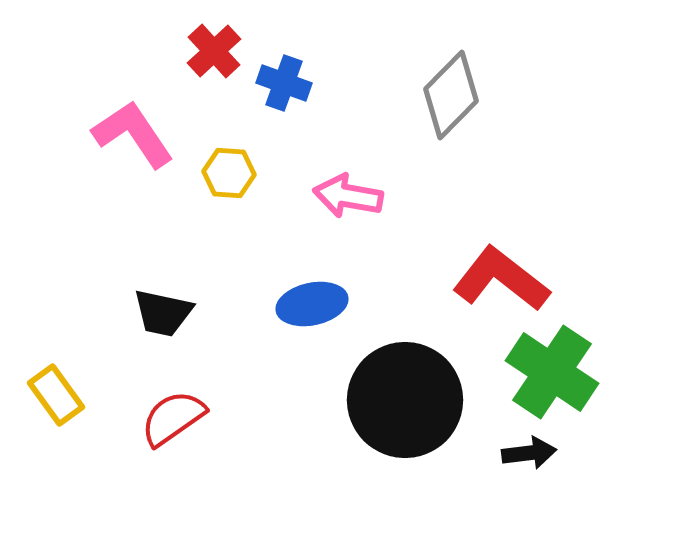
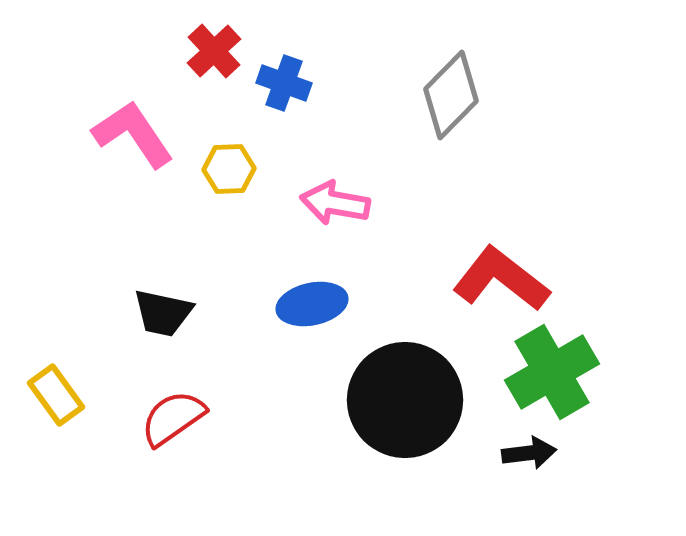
yellow hexagon: moved 4 px up; rotated 6 degrees counterclockwise
pink arrow: moved 13 px left, 7 px down
green cross: rotated 26 degrees clockwise
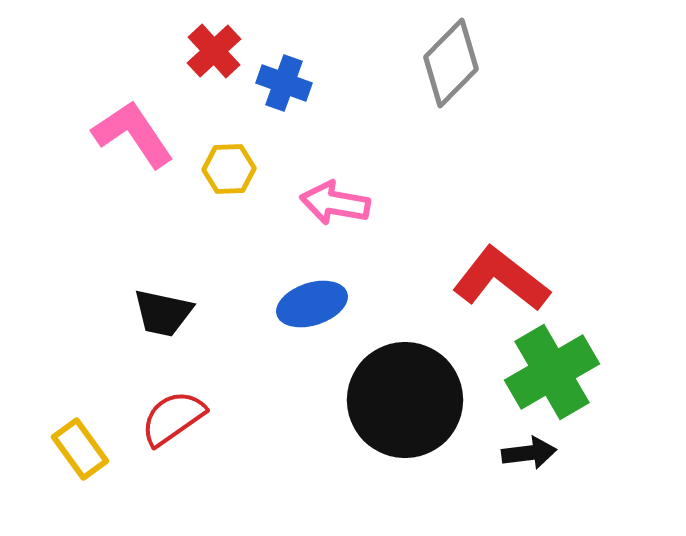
gray diamond: moved 32 px up
blue ellipse: rotated 6 degrees counterclockwise
yellow rectangle: moved 24 px right, 54 px down
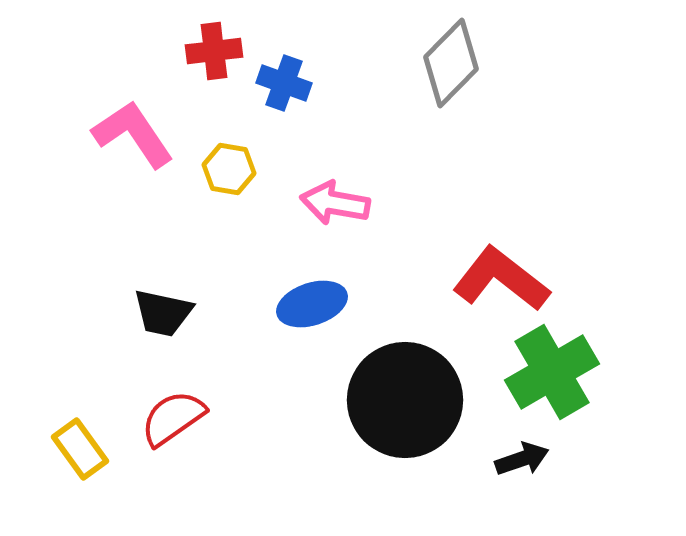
red cross: rotated 36 degrees clockwise
yellow hexagon: rotated 12 degrees clockwise
black arrow: moved 7 px left, 6 px down; rotated 12 degrees counterclockwise
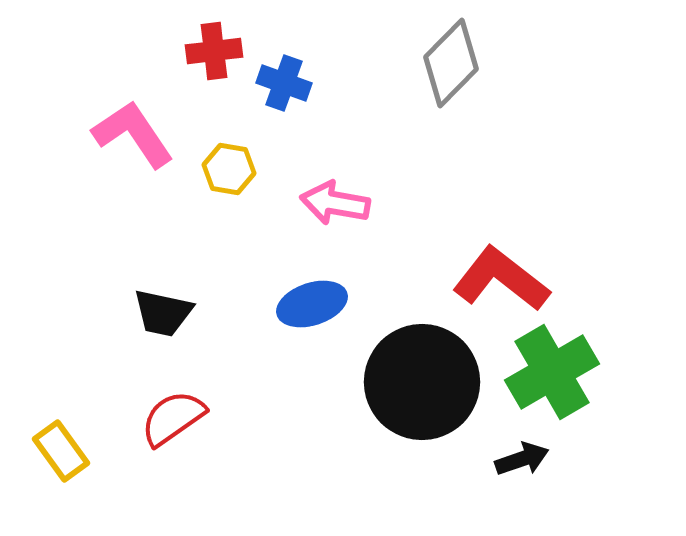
black circle: moved 17 px right, 18 px up
yellow rectangle: moved 19 px left, 2 px down
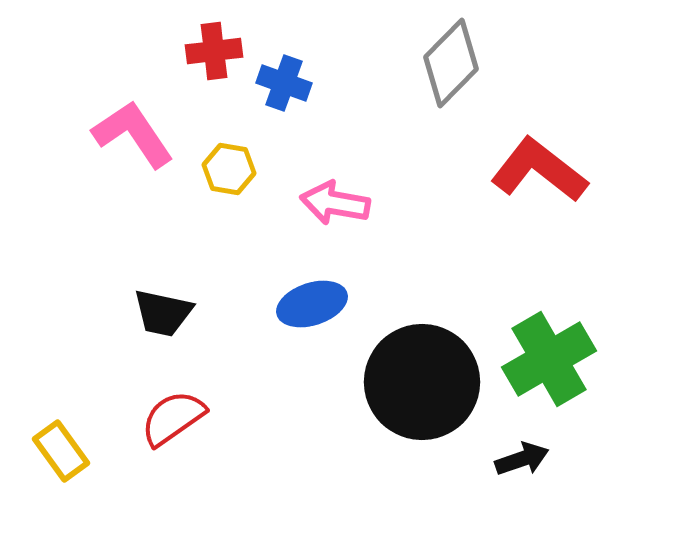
red L-shape: moved 38 px right, 109 px up
green cross: moved 3 px left, 13 px up
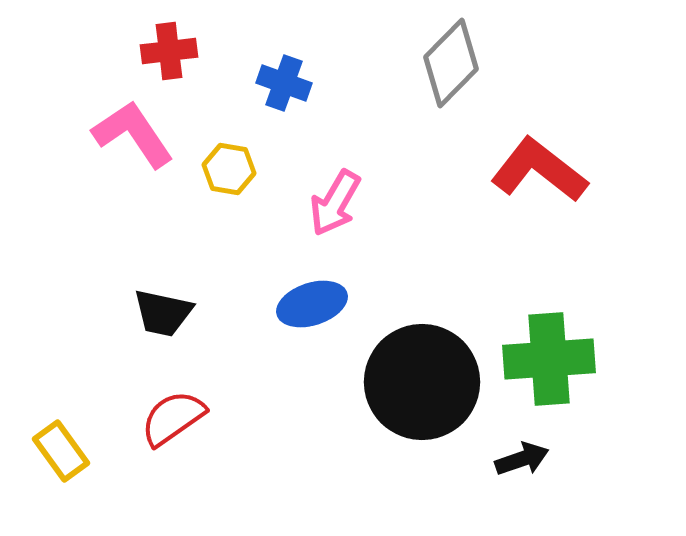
red cross: moved 45 px left
pink arrow: rotated 70 degrees counterclockwise
green cross: rotated 26 degrees clockwise
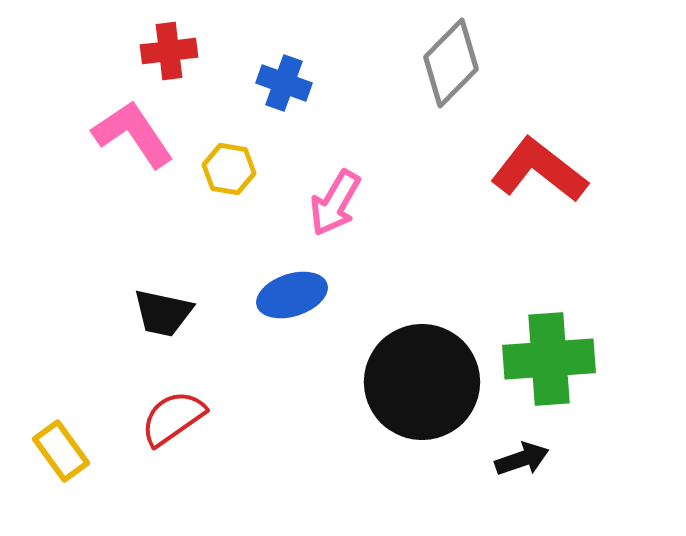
blue ellipse: moved 20 px left, 9 px up
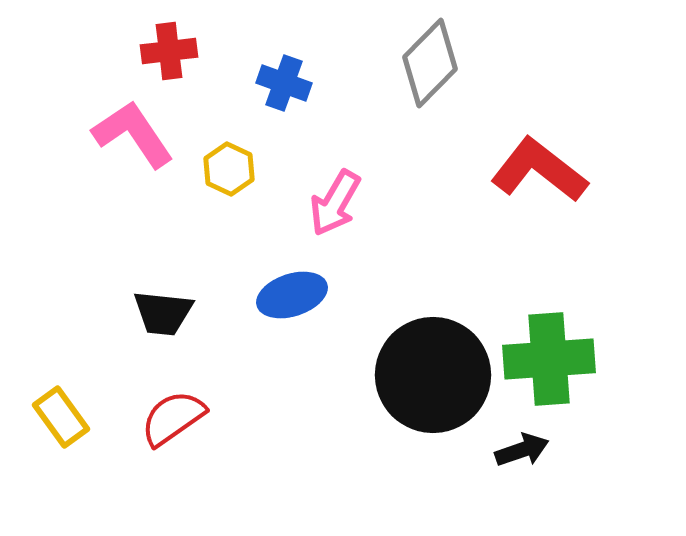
gray diamond: moved 21 px left
yellow hexagon: rotated 15 degrees clockwise
black trapezoid: rotated 6 degrees counterclockwise
black circle: moved 11 px right, 7 px up
yellow rectangle: moved 34 px up
black arrow: moved 9 px up
